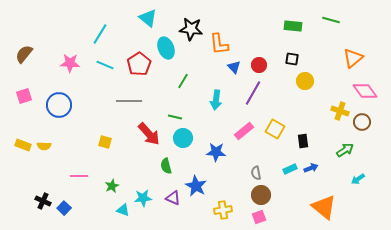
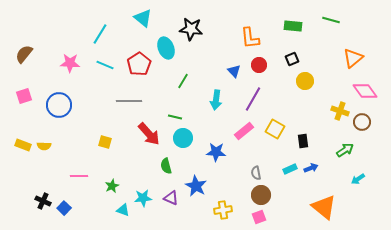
cyan triangle at (148, 18): moved 5 px left
orange L-shape at (219, 44): moved 31 px right, 6 px up
black square at (292, 59): rotated 32 degrees counterclockwise
blue triangle at (234, 67): moved 4 px down
purple line at (253, 93): moved 6 px down
purple triangle at (173, 198): moved 2 px left
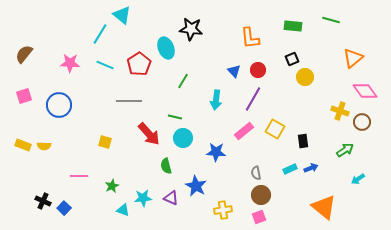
cyan triangle at (143, 18): moved 21 px left, 3 px up
red circle at (259, 65): moved 1 px left, 5 px down
yellow circle at (305, 81): moved 4 px up
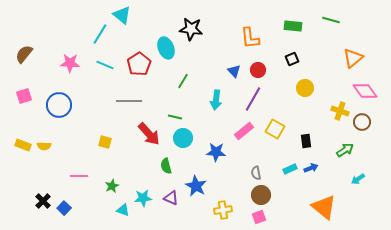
yellow circle at (305, 77): moved 11 px down
black rectangle at (303, 141): moved 3 px right
black cross at (43, 201): rotated 21 degrees clockwise
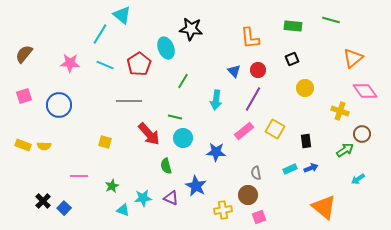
brown circle at (362, 122): moved 12 px down
brown circle at (261, 195): moved 13 px left
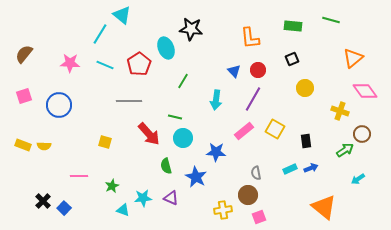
blue star at (196, 186): moved 9 px up
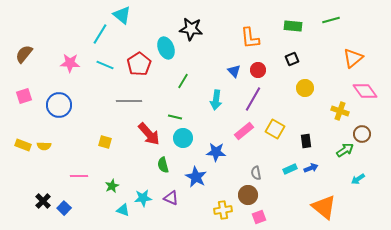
green line at (331, 20): rotated 30 degrees counterclockwise
green semicircle at (166, 166): moved 3 px left, 1 px up
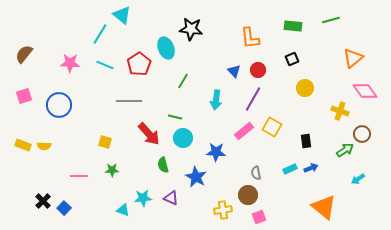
yellow square at (275, 129): moved 3 px left, 2 px up
green star at (112, 186): moved 16 px up; rotated 24 degrees clockwise
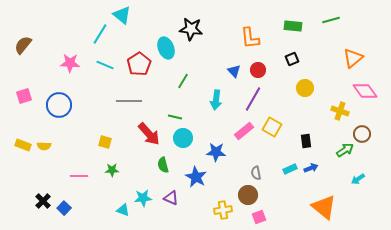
brown semicircle at (24, 54): moved 1 px left, 9 px up
